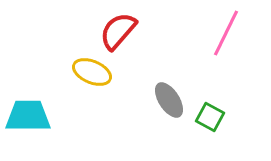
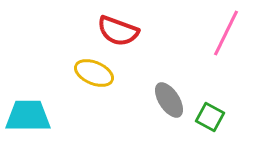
red semicircle: rotated 111 degrees counterclockwise
yellow ellipse: moved 2 px right, 1 px down
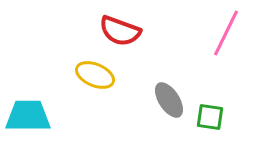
red semicircle: moved 2 px right
yellow ellipse: moved 1 px right, 2 px down
green square: rotated 20 degrees counterclockwise
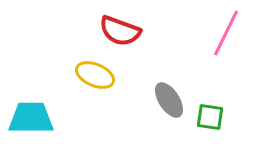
cyan trapezoid: moved 3 px right, 2 px down
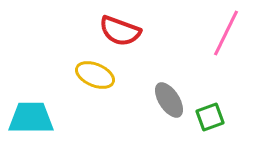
green square: rotated 28 degrees counterclockwise
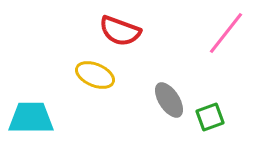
pink line: rotated 12 degrees clockwise
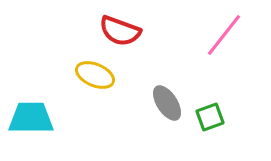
pink line: moved 2 px left, 2 px down
gray ellipse: moved 2 px left, 3 px down
